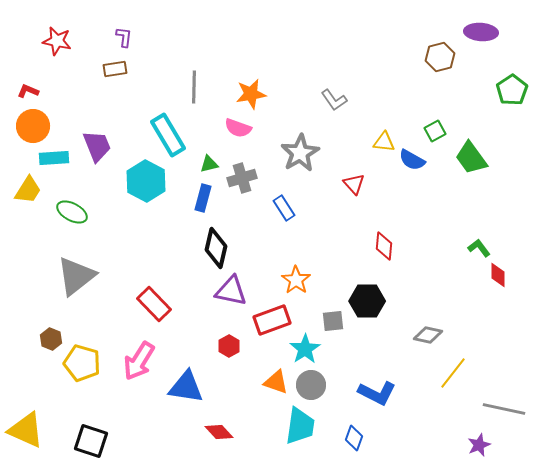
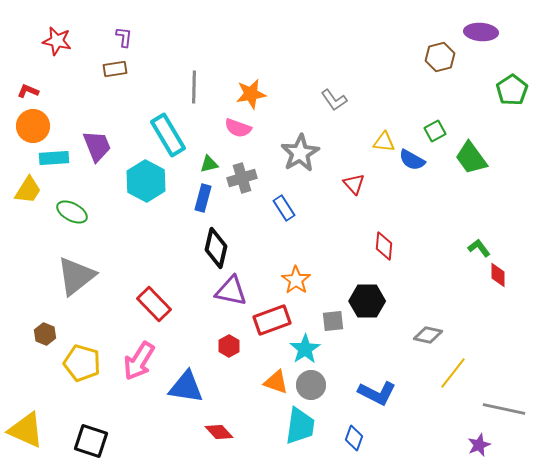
brown hexagon at (51, 339): moved 6 px left, 5 px up
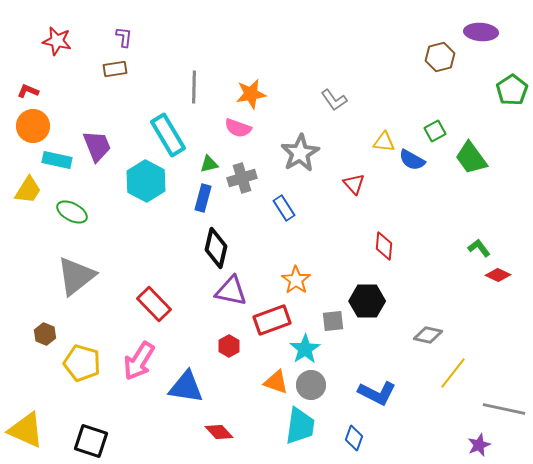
cyan rectangle at (54, 158): moved 3 px right, 2 px down; rotated 16 degrees clockwise
red diamond at (498, 275): rotated 65 degrees counterclockwise
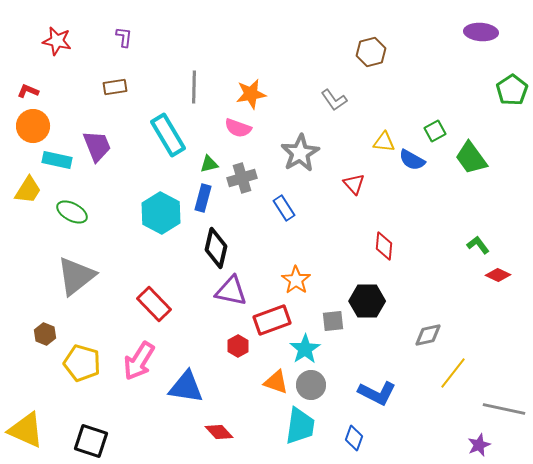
brown hexagon at (440, 57): moved 69 px left, 5 px up
brown rectangle at (115, 69): moved 18 px down
cyan hexagon at (146, 181): moved 15 px right, 32 px down
green L-shape at (479, 248): moved 1 px left, 3 px up
gray diamond at (428, 335): rotated 24 degrees counterclockwise
red hexagon at (229, 346): moved 9 px right
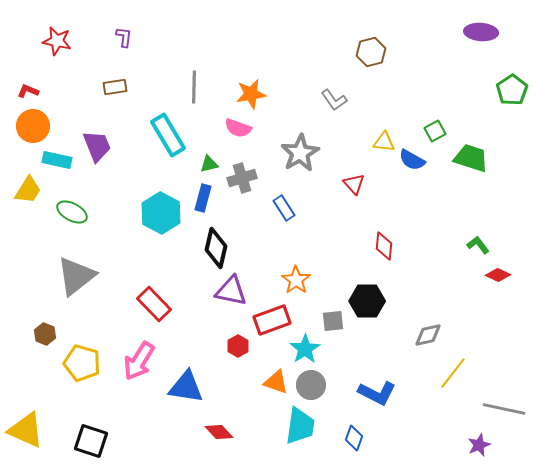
green trapezoid at (471, 158): rotated 144 degrees clockwise
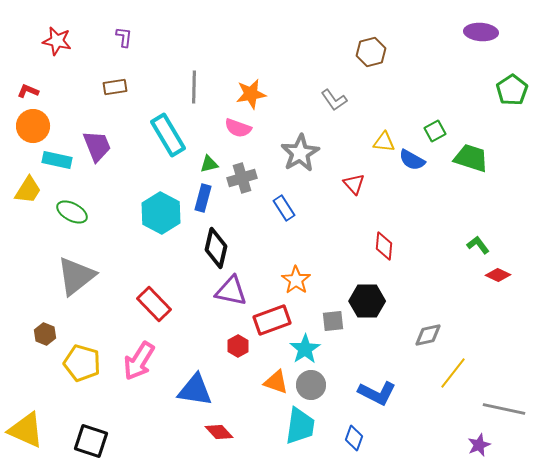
blue triangle at (186, 387): moved 9 px right, 3 px down
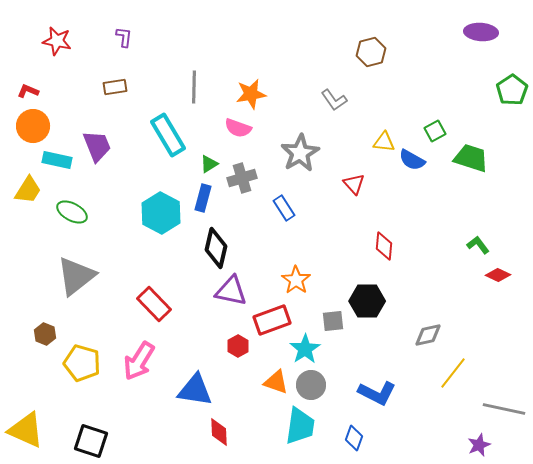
green triangle at (209, 164): rotated 18 degrees counterclockwise
red diamond at (219, 432): rotated 40 degrees clockwise
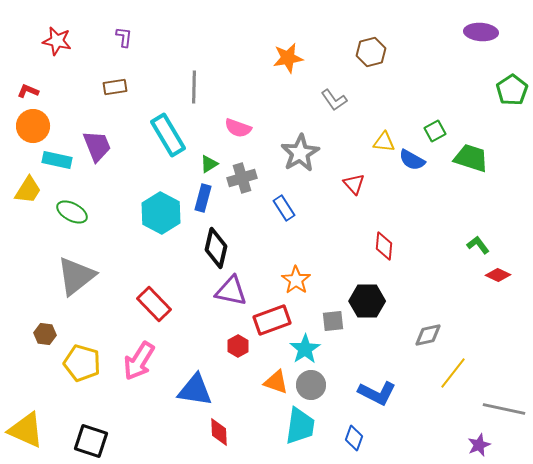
orange star at (251, 94): moved 37 px right, 36 px up
brown hexagon at (45, 334): rotated 15 degrees counterclockwise
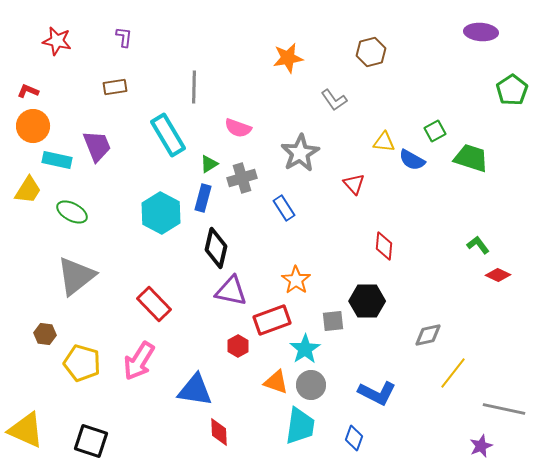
purple star at (479, 445): moved 2 px right, 1 px down
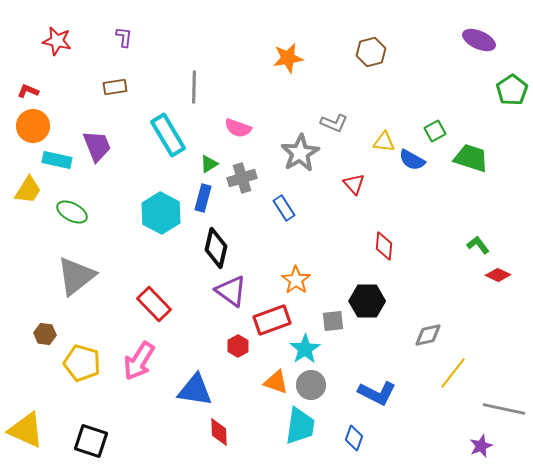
purple ellipse at (481, 32): moved 2 px left, 8 px down; rotated 20 degrees clockwise
gray L-shape at (334, 100): moved 23 px down; rotated 32 degrees counterclockwise
purple triangle at (231, 291): rotated 24 degrees clockwise
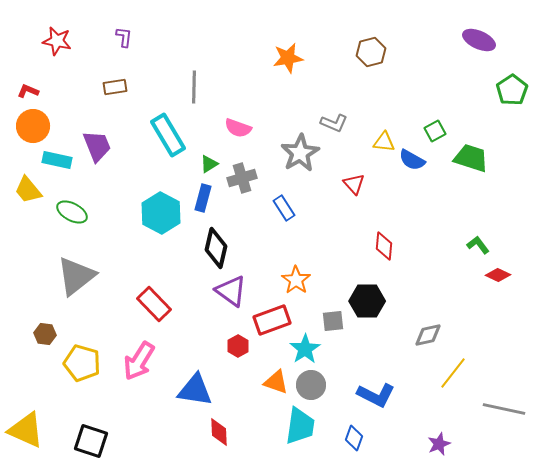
yellow trapezoid at (28, 190): rotated 108 degrees clockwise
blue L-shape at (377, 393): moved 1 px left, 2 px down
purple star at (481, 446): moved 42 px left, 2 px up
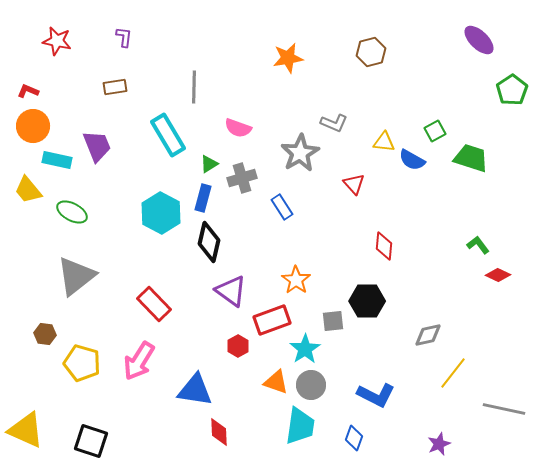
purple ellipse at (479, 40): rotated 20 degrees clockwise
blue rectangle at (284, 208): moved 2 px left, 1 px up
black diamond at (216, 248): moved 7 px left, 6 px up
